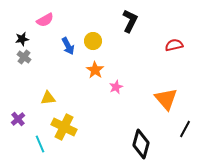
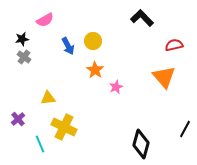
black L-shape: moved 12 px right, 3 px up; rotated 70 degrees counterclockwise
orange triangle: moved 2 px left, 22 px up
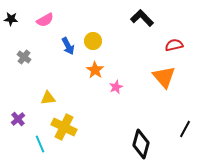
black star: moved 11 px left, 20 px up; rotated 16 degrees clockwise
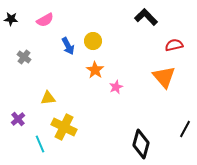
black L-shape: moved 4 px right, 1 px up
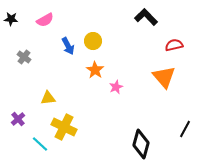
cyan line: rotated 24 degrees counterclockwise
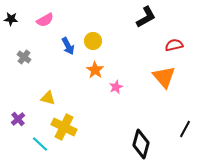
black L-shape: rotated 105 degrees clockwise
yellow triangle: rotated 21 degrees clockwise
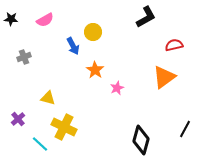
yellow circle: moved 9 px up
blue arrow: moved 5 px right
gray cross: rotated 32 degrees clockwise
orange triangle: rotated 35 degrees clockwise
pink star: moved 1 px right, 1 px down
black diamond: moved 4 px up
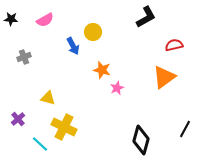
orange star: moved 7 px right; rotated 18 degrees counterclockwise
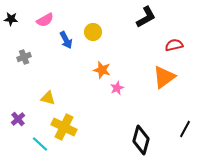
blue arrow: moved 7 px left, 6 px up
